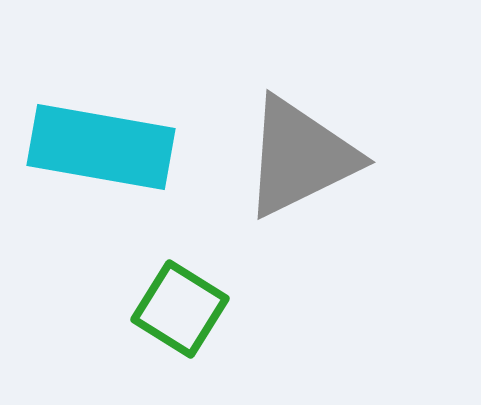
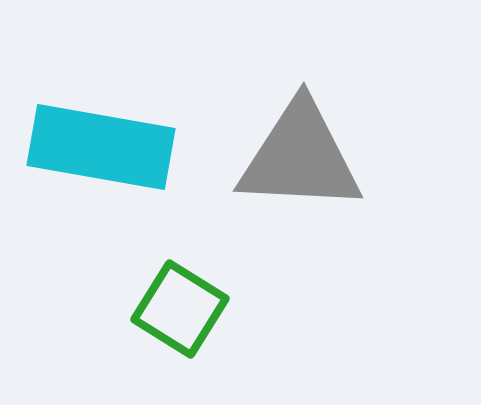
gray triangle: rotated 29 degrees clockwise
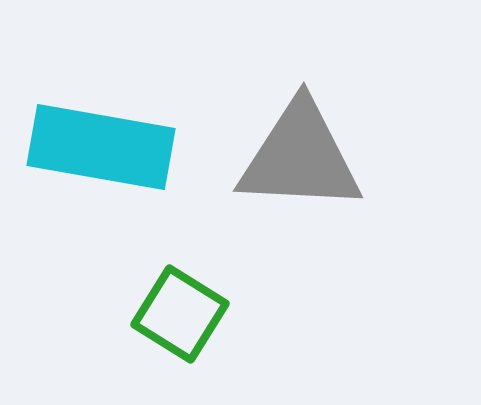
green square: moved 5 px down
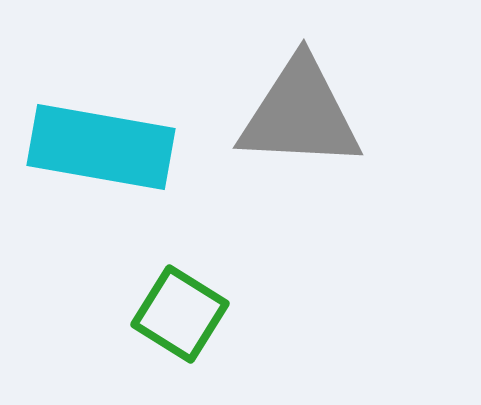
gray triangle: moved 43 px up
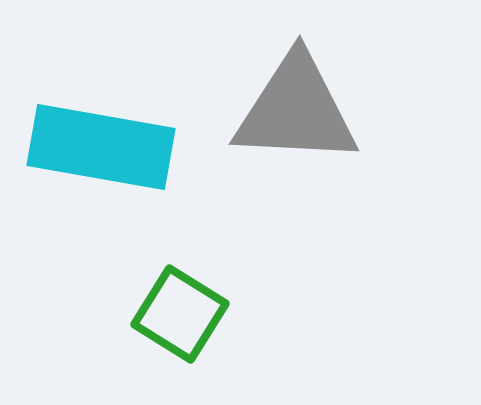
gray triangle: moved 4 px left, 4 px up
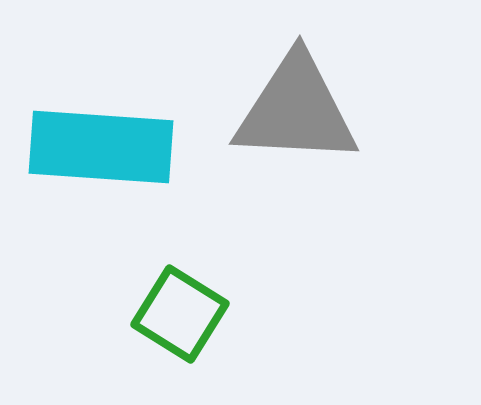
cyan rectangle: rotated 6 degrees counterclockwise
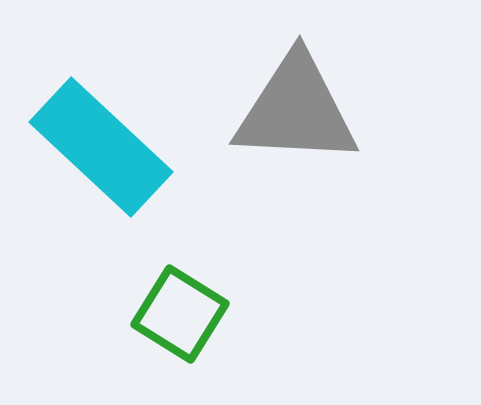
cyan rectangle: rotated 39 degrees clockwise
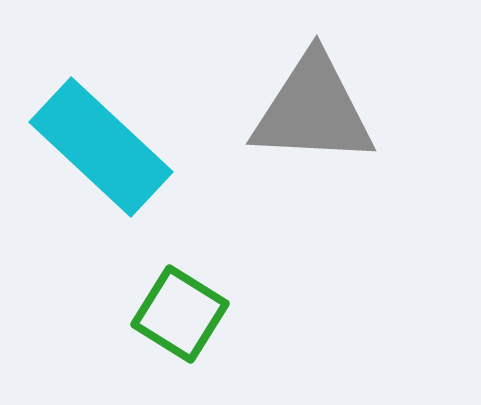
gray triangle: moved 17 px right
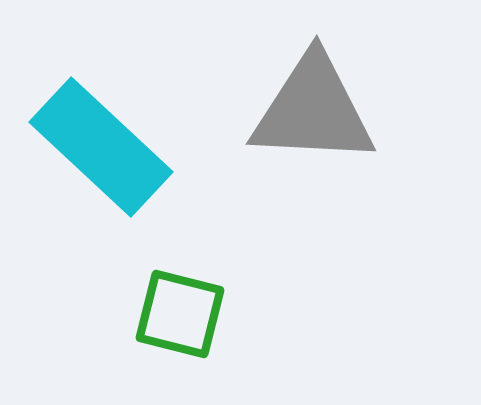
green square: rotated 18 degrees counterclockwise
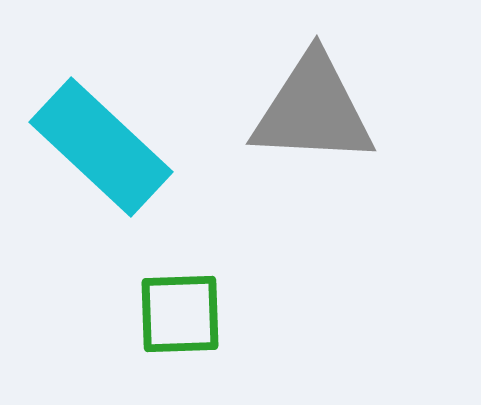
green square: rotated 16 degrees counterclockwise
